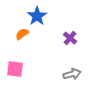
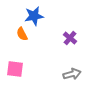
blue star: moved 3 px left; rotated 24 degrees clockwise
orange semicircle: rotated 80 degrees counterclockwise
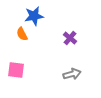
pink square: moved 1 px right, 1 px down
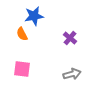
pink square: moved 6 px right, 1 px up
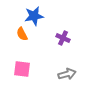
purple cross: moved 7 px left; rotated 16 degrees counterclockwise
gray arrow: moved 5 px left
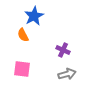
blue star: rotated 18 degrees counterclockwise
orange semicircle: moved 1 px right, 1 px down
purple cross: moved 12 px down
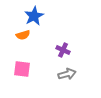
orange semicircle: rotated 80 degrees counterclockwise
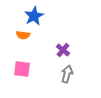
orange semicircle: rotated 24 degrees clockwise
purple cross: rotated 16 degrees clockwise
gray arrow: rotated 60 degrees counterclockwise
